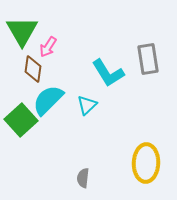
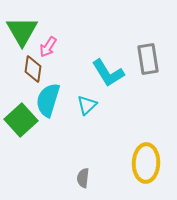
cyan semicircle: rotated 28 degrees counterclockwise
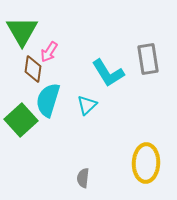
pink arrow: moved 1 px right, 5 px down
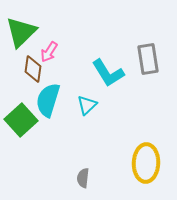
green triangle: moved 1 px left, 1 px down; rotated 16 degrees clockwise
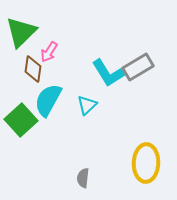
gray rectangle: moved 10 px left, 8 px down; rotated 68 degrees clockwise
cyan semicircle: rotated 12 degrees clockwise
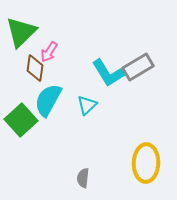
brown diamond: moved 2 px right, 1 px up
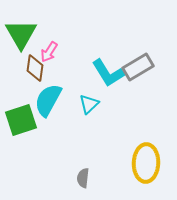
green triangle: moved 2 px down; rotated 16 degrees counterclockwise
cyan triangle: moved 2 px right, 1 px up
green square: rotated 24 degrees clockwise
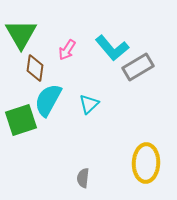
pink arrow: moved 18 px right, 2 px up
cyan L-shape: moved 4 px right, 25 px up; rotated 8 degrees counterclockwise
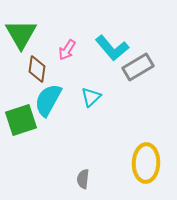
brown diamond: moved 2 px right, 1 px down
cyan triangle: moved 2 px right, 7 px up
gray semicircle: moved 1 px down
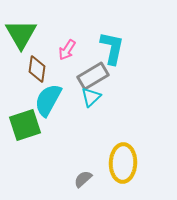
cyan L-shape: rotated 128 degrees counterclockwise
gray rectangle: moved 45 px left, 9 px down
green square: moved 4 px right, 5 px down
yellow ellipse: moved 23 px left
gray semicircle: rotated 42 degrees clockwise
